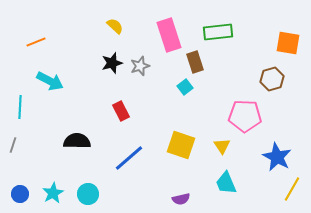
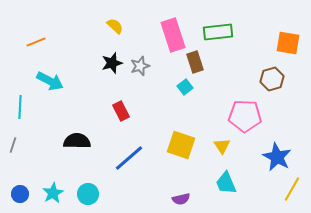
pink rectangle: moved 4 px right
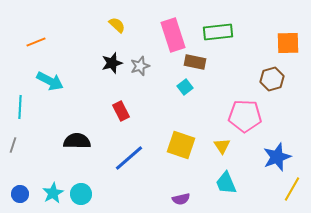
yellow semicircle: moved 2 px right, 1 px up
orange square: rotated 10 degrees counterclockwise
brown rectangle: rotated 60 degrees counterclockwise
blue star: rotated 24 degrees clockwise
cyan circle: moved 7 px left
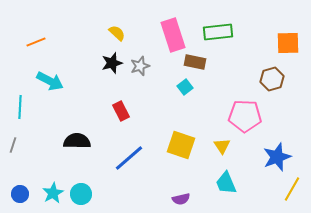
yellow semicircle: moved 8 px down
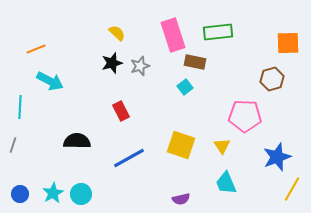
orange line: moved 7 px down
blue line: rotated 12 degrees clockwise
